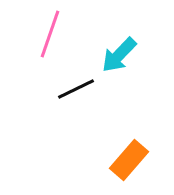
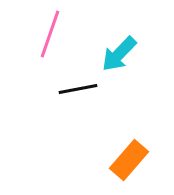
cyan arrow: moved 1 px up
black line: moved 2 px right; rotated 15 degrees clockwise
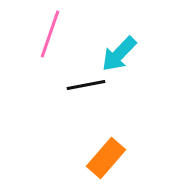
black line: moved 8 px right, 4 px up
orange rectangle: moved 23 px left, 2 px up
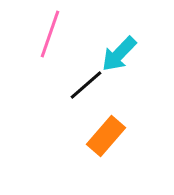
black line: rotated 30 degrees counterclockwise
orange rectangle: moved 22 px up
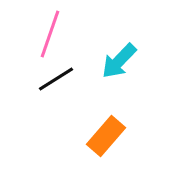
cyan arrow: moved 7 px down
black line: moved 30 px left, 6 px up; rotated 9 degrees clockwise
